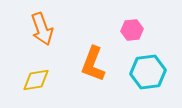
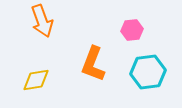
orange arrow: moved 8 px up
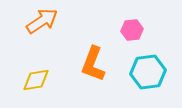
orange arrow: rotated 104 degrees counterclockwise
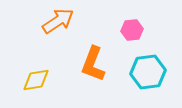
orange arrow: moved 16 px right
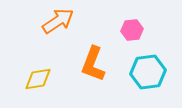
yellow diamond: moved 2 px right, 1 px up
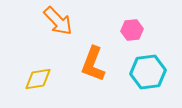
orange arrow: rotated 80 degrees clockwise
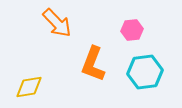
orange arrow: moved 1 px left, 2 px down
cyan hexagon: moved 3 px left
yellow diamond: moved 9 px left, 8 px down
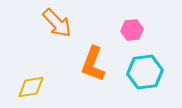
yellow diamond: moved 2 px right
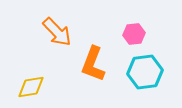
orange arrow: moved 9 px down
pink hexagon: moved 2 px right, 4 px down
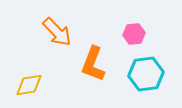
cyan hexagon: moved 1 px right, 2 px down
yellow diamond: moved 2 px left, 2 px up
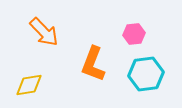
orange arrow: moved 13 px left
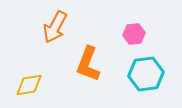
orange arrow: moved 11 px right, 5 px up; rotated 72 degrees clockwise
orange L-shape: moved 5 px left
